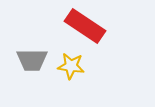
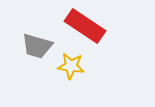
gray trapezoid: moved 5 px right, 14 px up; rotated 16 degrees clockwise
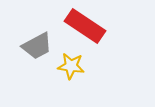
gray trapezoid: rotated 44 degrees counterclockwise
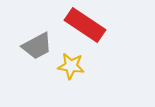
red rectangle: moved 1 px up
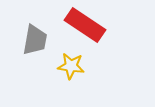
gray trapezoid: moved 2 px left, 6 px up; rotated 52 degrees counterclockwise
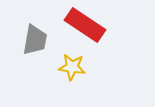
yellow star: moved 1 px right, 1 px down
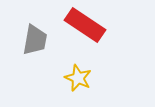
yellow star: moved 6 px right, 11 px down; rotated 16 degrees clockwise
